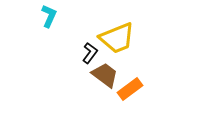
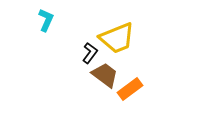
cyan L-shape: moved 3 px left, 4 px down
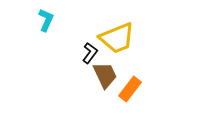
brown trapezoid: rotated 28 degrees clockwise
orange rectangle: rotated 15 degrees counterclockwise
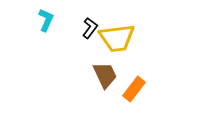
yellow trapezoid: rotated 15 degrees clockwise
black L-shape: moved 25 px up
orange rectangle: moved 4 px right
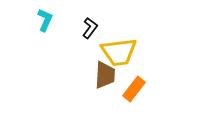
cyan L-shape: moved 1 px left
yellow trapezoid: moved 2 px right, 14 px down
brown trapezoid: rotated 28 degrees clockwise
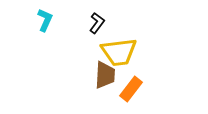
black L-shape: moved 7 px right, 5 px up
orange rectangle: moved 3 px left
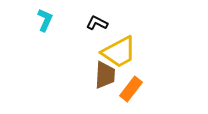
black L-shape: rotated 100 degrees counterclockwise
yellow trapezoid: rotated 21 degrees counterclockwise
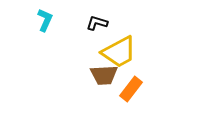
black L-shape: rotated 10 degrees counterclockwise
brown trapezoid: moved 1 px left; rotated 84 degrees clockwise
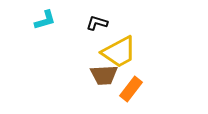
cyan L-shape: rotated 50 degrees clockwise
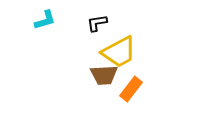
black L-shape: rotated 25 degrees counterclockwise
